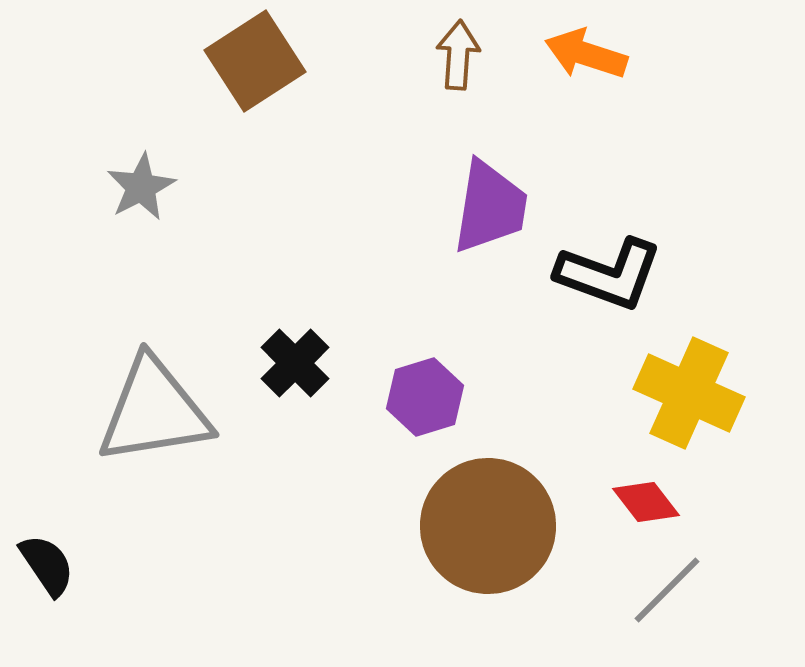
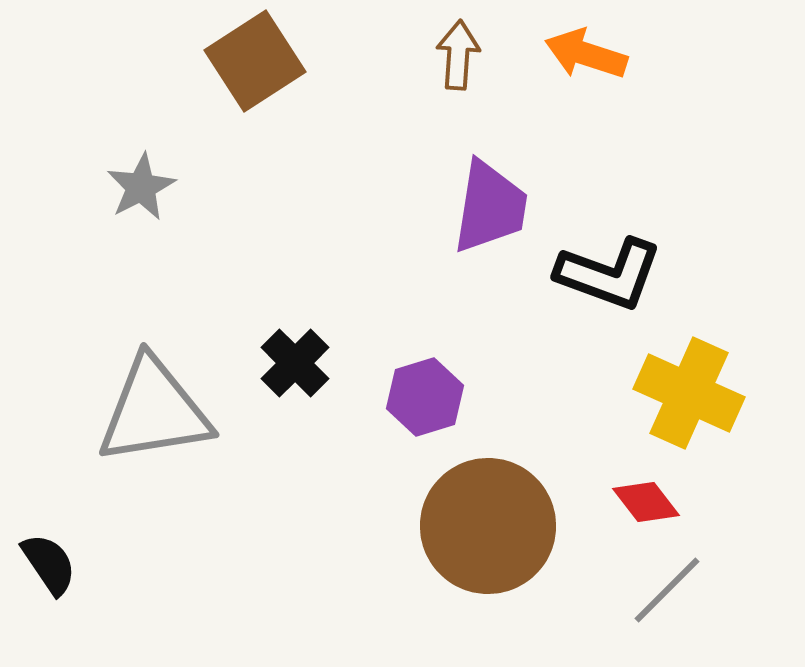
black semicircle: moved 2 px right, 1 px up
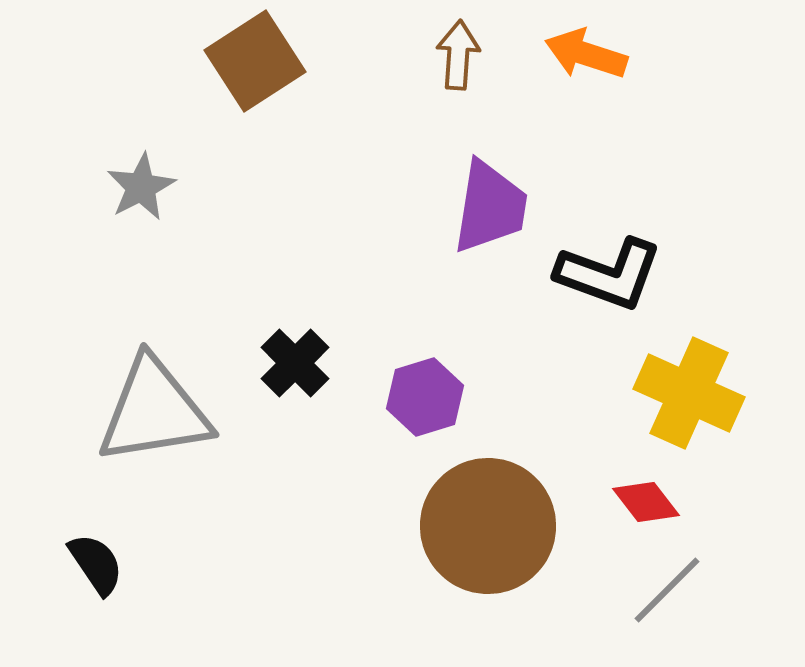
black semicircle: moved 47 px right
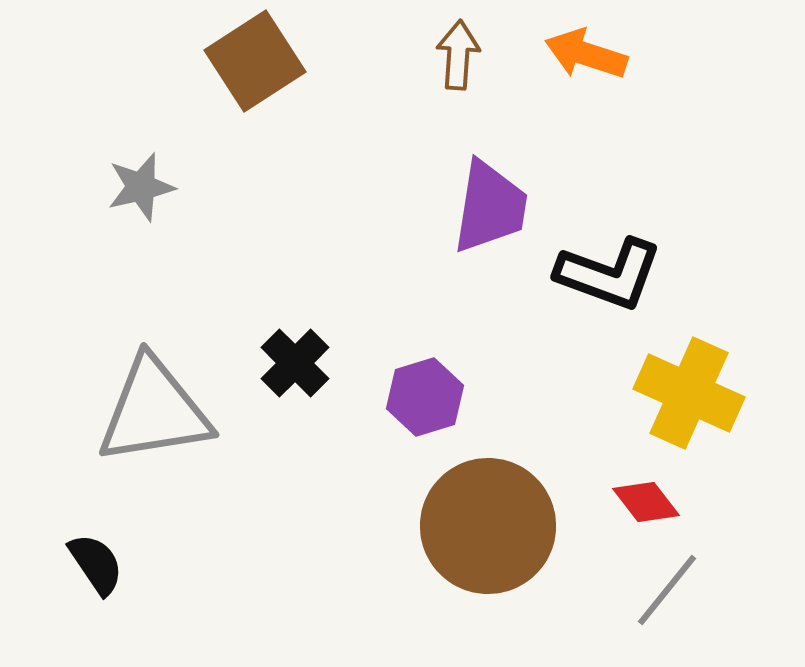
gray star: rotated 14 degrees clockwise
gray line: rotated 6 degrees counterclockwise
